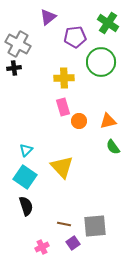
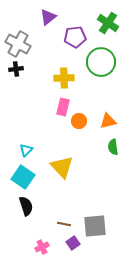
black cross: moved 2 px right, 1 px down
pink rectangle: rotated 30 degrees clockwise
green semicircle: rotated 28 degrees clockwise
cyan square: moved 2 px left
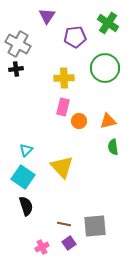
purple triangle: moved 1 px left, 1 px up; rotated 18 degrees counterclockwise
green circle: moved 4 px right, 6 px down
purple square: moved 4 px left
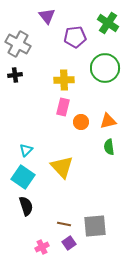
purple triangle: rotated 12 degrees counterclockwise
black cross: moved 1 px left, 6 px down
yellow cross: moved 2 px down
orange circle: moved 2 px right, 1 px down
green semicircle: moved 4 px left
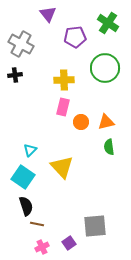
purple triangle: moved 1 px right, 2 px up
gray cross: moved 3 px right
orange triangle: moved 2 px left, 1 px down
cyan triangle: moved 4 px right
brown line: moved 27 px left
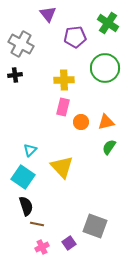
green semicircle: rotated 42 degrees clockwise
gray square: rotated 25 degrees clockwise
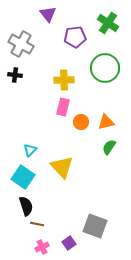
black cross: rotated 16 degrees clockwise
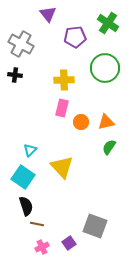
pink rectangle: moved 1 px left, 1 px down
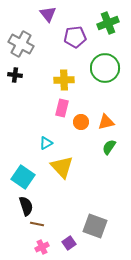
green cross: rotated 35 degrees clockwise
cyan triangle: moved 16 px right, 7 px up; rotated 16 degrees clockwise
